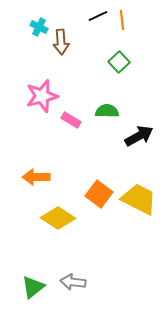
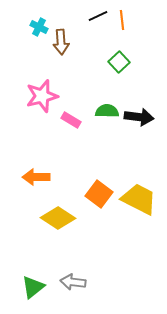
black arrow: moved 19 px up; rotated 36 degrees clockwise
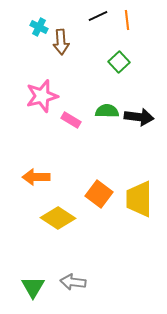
orange line: moved 5 px right
yellow trapezoid: rotated 117 degrees counterclockwise
green triangle: rotated 20 degrees counterclockwise
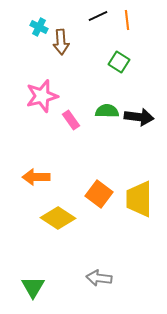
green square: rotated 15 degrees counterclockwise
pink rectangle: rotated 24 degrees clockwise
gray arrow: moved 26 px right, 4 px up
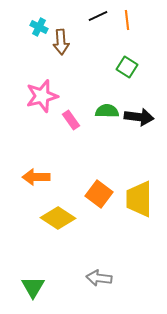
green square: moved 8 px right, 5 px down
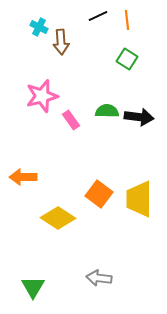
green square: moved 8 px up
orange arrow: moved 13 px left
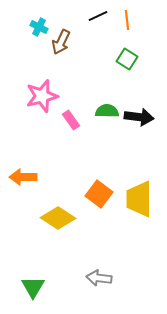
brown arrow: rotated 30 degrees clockwise
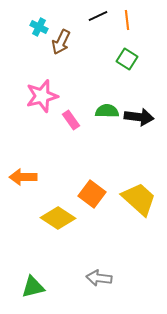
orange square: moved 7 px left
yellow trapezoid: rotated 132 degrees clockwise
green triangle: rotated 45 degrees clockwise
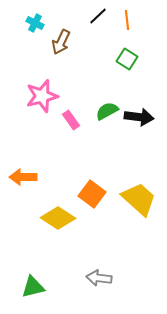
black line: rotated 18 degrees counterclockwise
cyan cross: moved 4 px left, 4 px up
green semicircle: rotated 30 degrees counterclockwise
